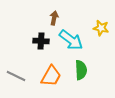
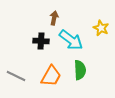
yellow star: rotated 14 degrees clockwise
green semicircle: moved 1 px left
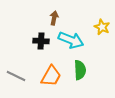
yellow star: moved 1 px right, 1 px up
cyan arrow: rotated 15 degrees counterclockwise
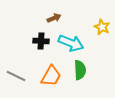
brown arrow: rotated 56 degrees clockwise
cyan arrow: moved 3 px down
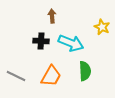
brown arrow: moved 2 px left, 2 px up; rotated 72 degrees counterclockwise
green semicircle: moved 5 px right, 1 px down
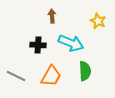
yellow star: moved 4 px left, 6 px up
black cross: moved 3 px left, 4 px down
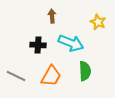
yellow star: moved 1 px down
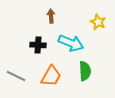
brown arrow: moved 1 px left
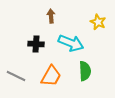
black cross: moved 2 px left, 1 px up
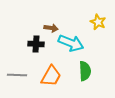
brown arrow: moved 12 px down; rotated 104 degrees clockwise
gray line: moved 1 px right, 1 px up; rotated 24 degrees counterclockwise
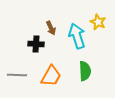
brown arrow: rotated 56 degrees clockwise
cyan arrow: moved 6 px right, 7 px up; rotated 130 degrees counterclockwise
